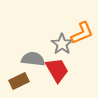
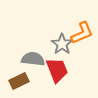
red trapezoid: rotated 8 degrees clockwise
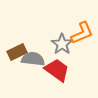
red trapezoid: rotated 32 degrees counterclockwise
brown rectangle: moved 2 px left, 29 px up
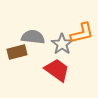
orange L-shape: rotated 10 degrees clockwise
brown rectangle: rotated 12 degrees clockwise
gray semicircle: moved 22 px up
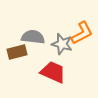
orange L-shape: rotated 15 degrees counterclockwise
gray star: rotated 20 degrees counterclockwise
red trapezoid: moved 4 px left, 2 px down; rotated 12 degrees counterclockwise
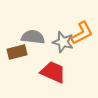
gray star: moved 1 px right, 2 px up
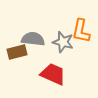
orange L-shape: moved 1 px left, 2 px up; rotated 130 degrees clockwise
gray semicircle: moved 2 px down
red trapezoid: moved 2 px down
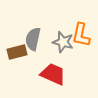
orange L-shape: moved 4 px down
gray semicircle: rotated 85 degrees counterclockwise
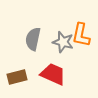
brown rectangle: moved 25 px down
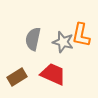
brown rectangle: rotated 18 degrees counterclockwise
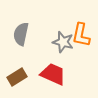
gray semicircle: moved 12 px left, 5 px up
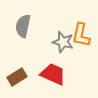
gray semicircle: moved 2 px right, 8 px up
